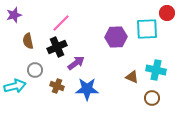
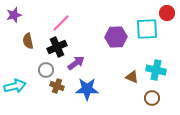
gray circle: moved 11 px right
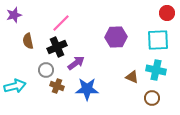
cyan square: moved 11 px right, 11 px down
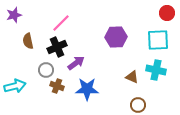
brown circle: moved 14 px left, 7 px down
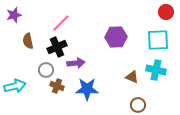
red circle: moved 1 px left, 1 px up
purple arrow: rotated 30 degrees clockwise
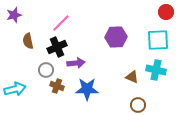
cyan arrow: moved 3 px down
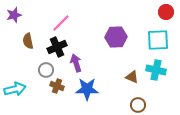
purple arrow: rotated 102 degrees counterclockwise
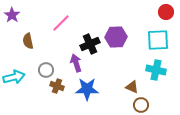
purple star: moved 2 px left; rotated 21 degrees counterclockwise
black cross: moved 33 px right, 3 px up
brown triangle: moved 10 px down
cyan arrow: moved 1 px left, 12 px up
brown circle: moved 3 px right
